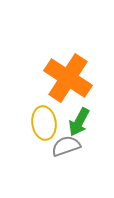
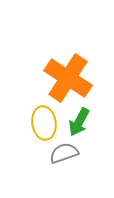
gray semicircle: moved 2 px left, 7 px down
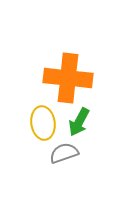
orange cross: rotated 27 degrees counterclockwise
yellow ellipse: moved 1 px left
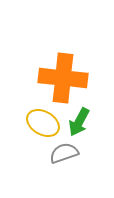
orange cross: moved 5 px left
yellow ellipse: rotated 52 degrees counterclockwise
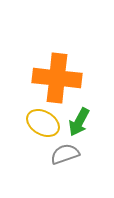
orange cross: moved 6 px left
gray semicircle: moved 1 px right, 1 px down
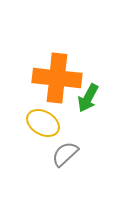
green arrow: moved 9 px right, 24 px up
gray semicircle: rotated 24 degrees counterclockwise
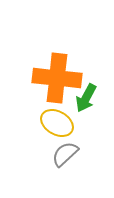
green arrow: moved 2 px left
yellow ellipse: moved 14 px right
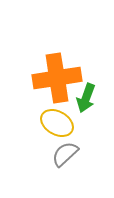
orange cross: rotated 15 degrees counterclockwise
green arrow: rotated 8 degrees counterclockwise
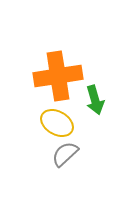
orange cross: moved 1 px right, 2 px up
green arrow: moved 9 px right, 2 px down; rotated 36 degrees counterclockwise
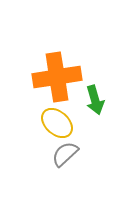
orange cross: moved 1 px left, 1 px down
yellow ellipse: rotated 12 degrees clockwise
